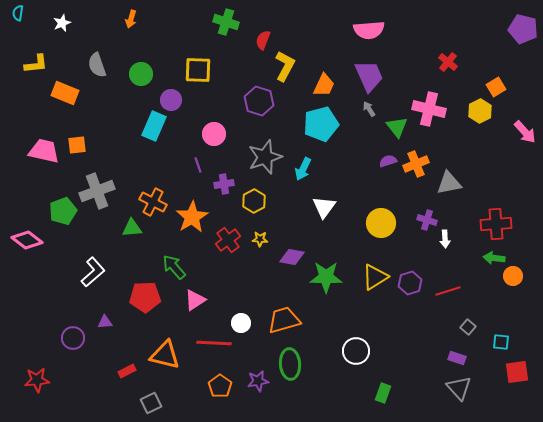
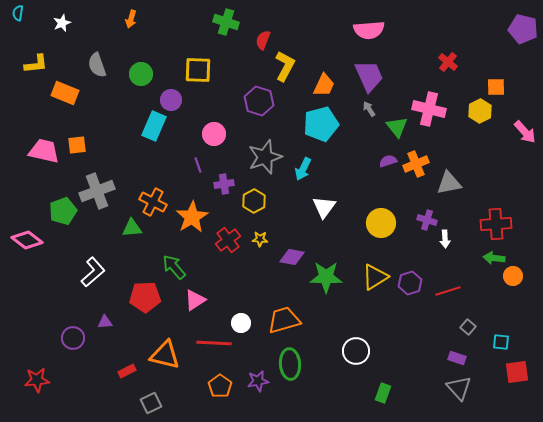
orange square at (496, 87): rotated 30 degrees clockwise
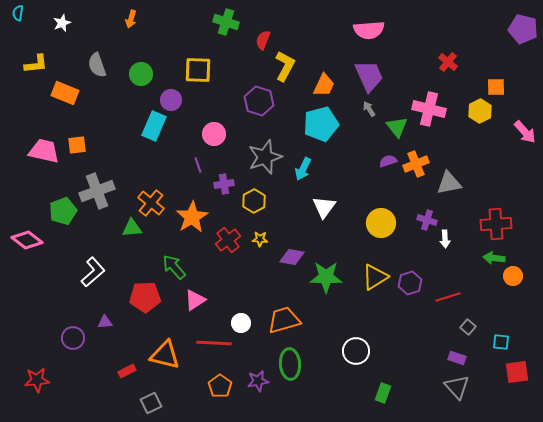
orange cross at (153, 202): moved 2 px left, 1 px down; rotated 12 degrees clockwise
red line at (448, 291): moved 6 px down
gray triangle at (459, 388): moved 2 px left, 1 px up
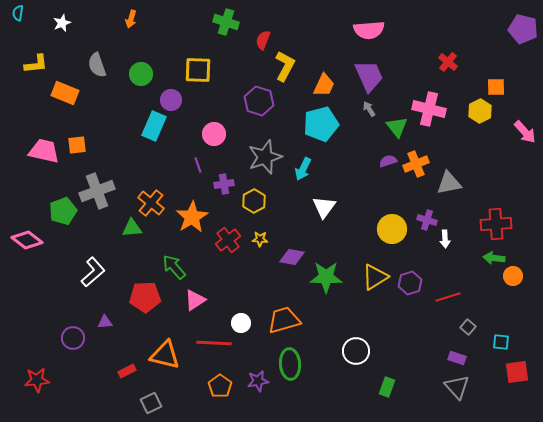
yellow circle at (381, 223): moved 11 px right, 6 px down
green rectangle at (383, 393): moved 4 px right, 6 px up
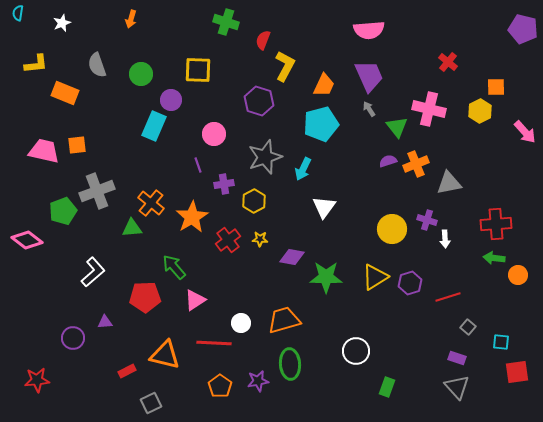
orange circle at (513, 276): moved 5 px right, 1 px up
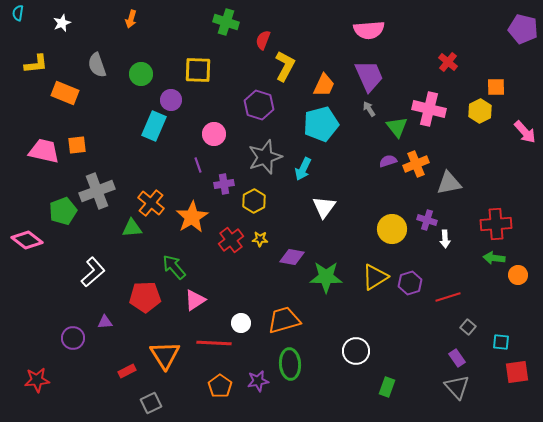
purple hexagon at (259, 101): moved 4 px down
red cross at (228, 240): moved 3 px right
orange triangle at (165, 355): rotated 44 degrees clockwise
purple rectangle at (457, 358): rotated 36 degrees clockwise
